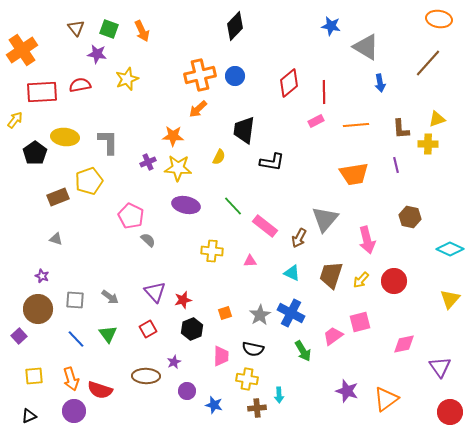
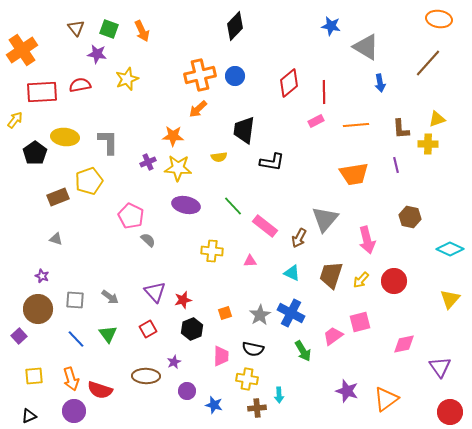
yellow semicircle at (219, 157): rotated 56 degrees clockwise
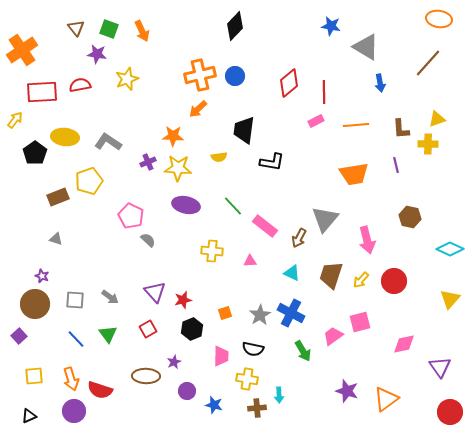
gray L-shape at (108, 142): rotated 56 degrees counterclockwise
brown circle at (38, 309): moved 3 px left, 5 px up
